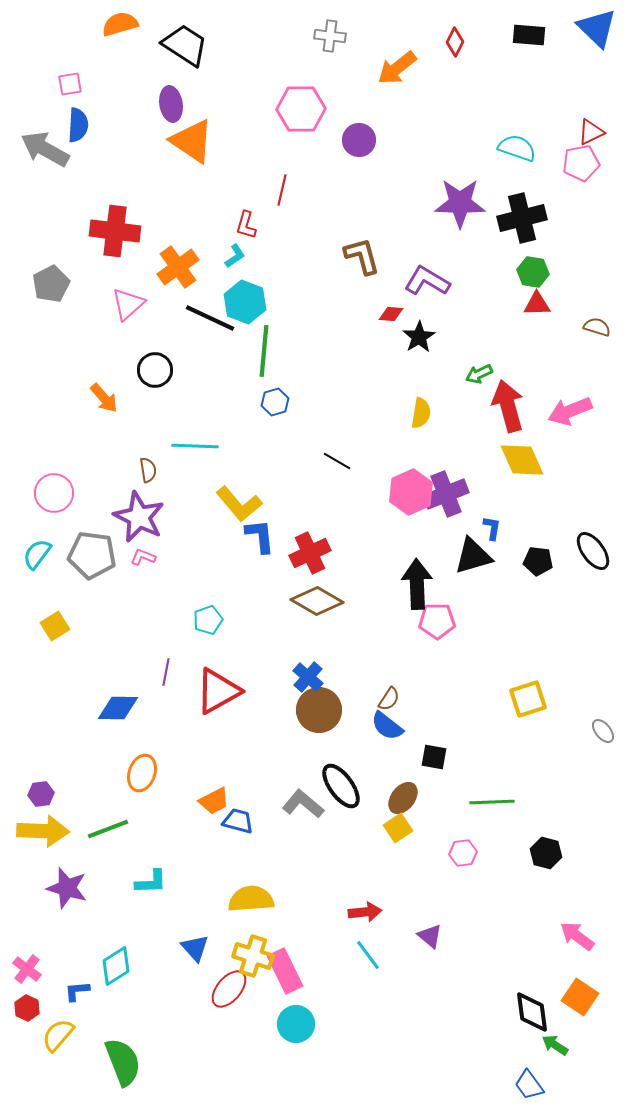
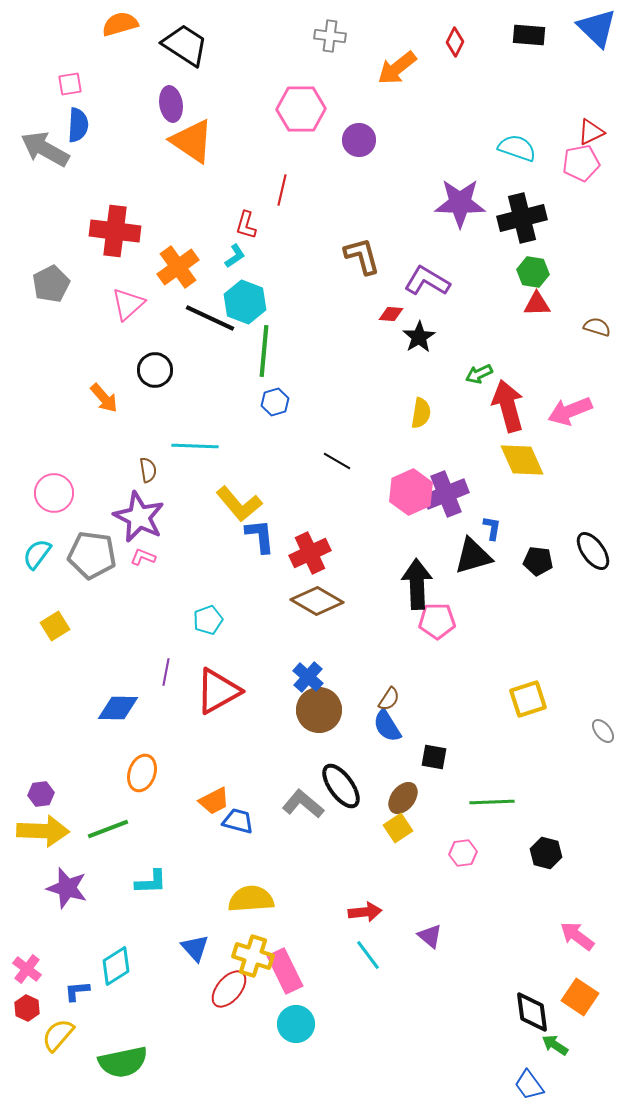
blue semicircle at (387, 726): rotated 20 degrees clockwise
green semicircle at (123, 1062): rotated 99 degrees clockwise
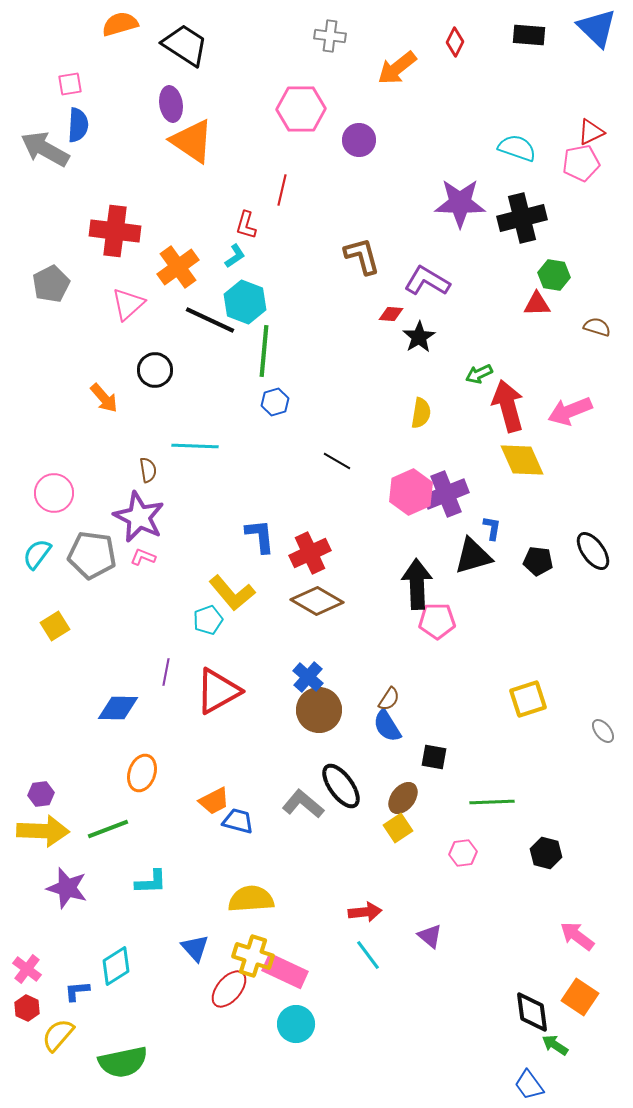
green hexagon at (533, 272): moved 21 px right, 3 px down
black line at (210, 318): moved 2 px down
yellow L-shape at (239, 504): moved 7 px left, 89 px down
pink rectangle at (285, 971): rotated 39 degrees counterclockwise
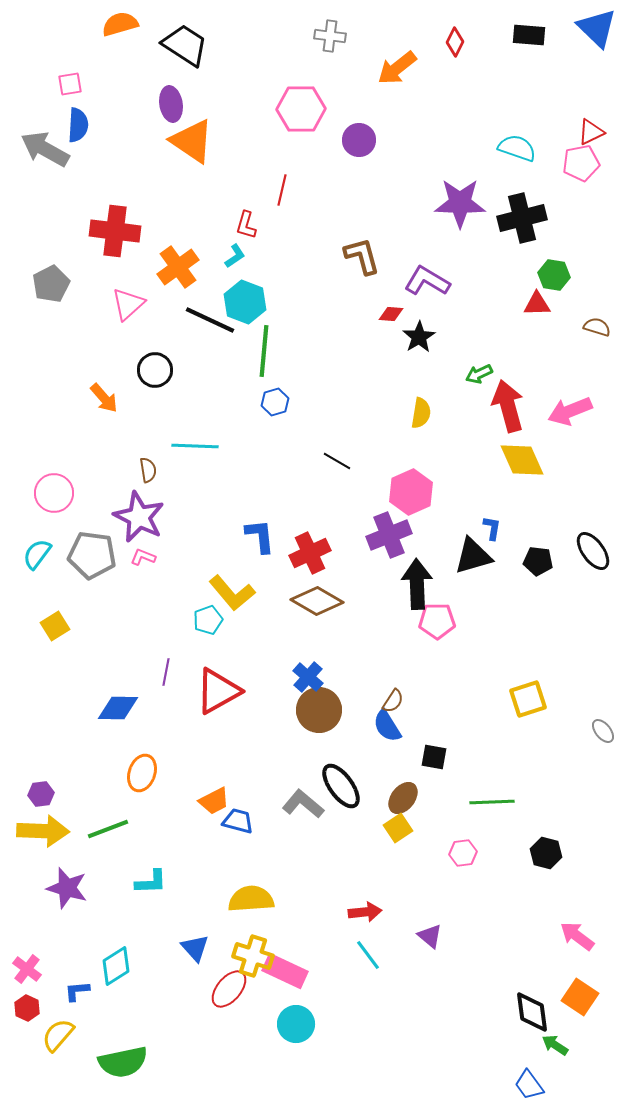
purple cross at (446, 494): moved 57 px left, 41 px down
brown semicircle at (389, 699): moved 4 px right, 2 px down
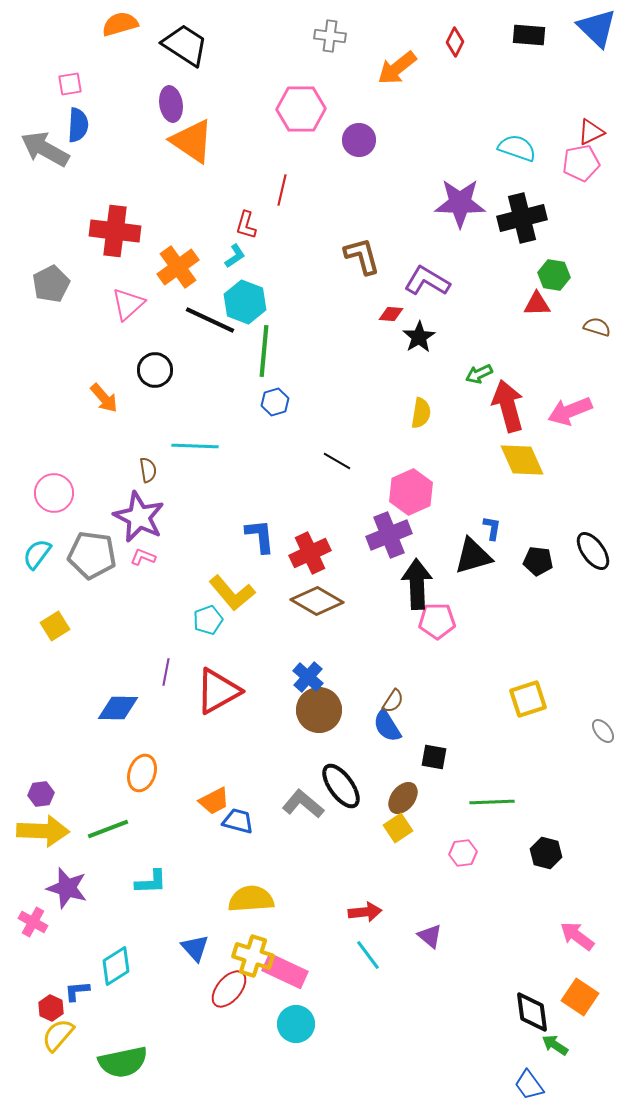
pink cross at (27, 969): moved 6 px right, 47 px up; rotated 8 degrees counterclockwise
red hexagon at (27, 1008): moved 24 px right
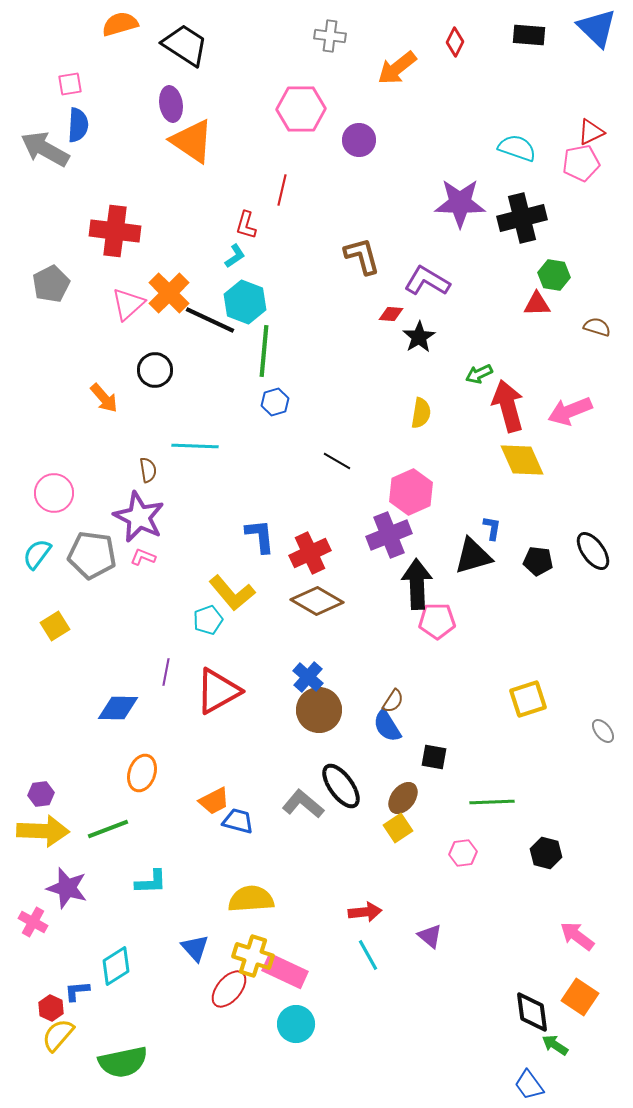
orange cross at (178, 267): moved 9 px left, 26 px down; rotated 9 degrees counterclockwise
cyan line at (368, 955): rotated 8 degrees clockwise
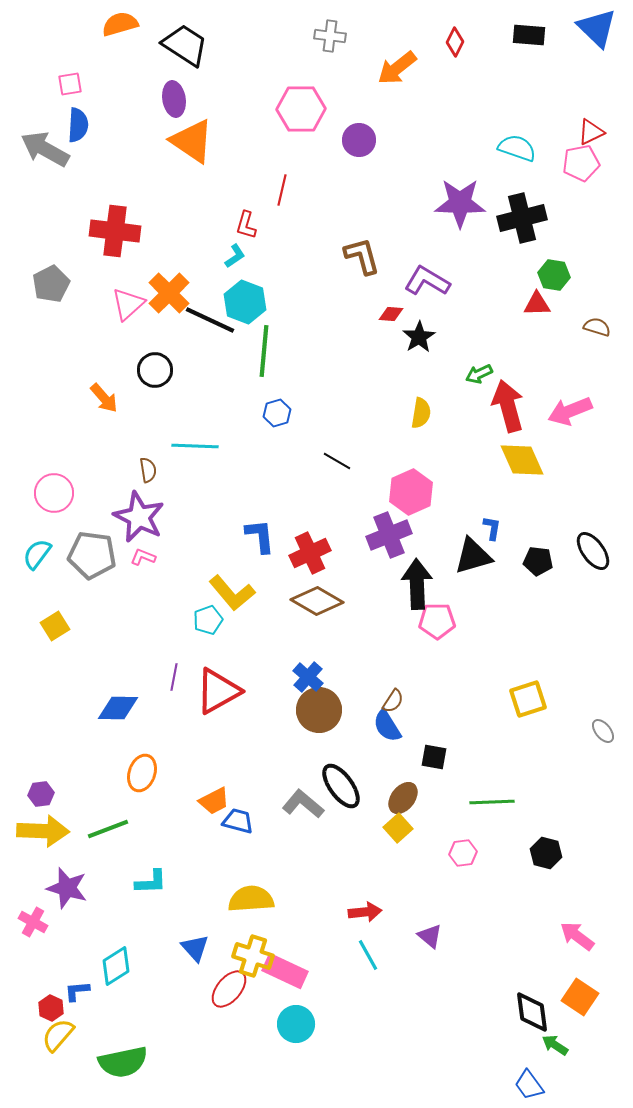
purple ellipse at (171, 104): moved 3 px right, 5 px up
blue hexagon at (275, 402): moved 2 px right, 11 px down
purple line at (166, 672): moved 8 px right, 5 px down
yellow square at (398, 828): rotated 8 degrees counterclockwise
